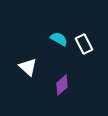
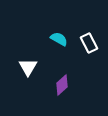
white rectangle: moved 5 px right, 1 px up
white triangle: rotated 18 degrees clockwise
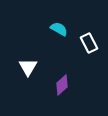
cyan semicircle: moved 10 px up
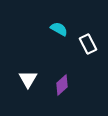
white rectangle: moved 1 px left, 1 px down
white triangle: moved 12 px down
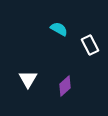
white rectangle: moved 2 px right, 1 px down
purple diamond: moved 3 px right, 1 px down
